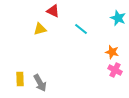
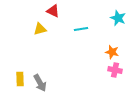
cyan line: rotated 48 degrees counterclockwise
pink cross: rotated 16 degrees counterclockwise
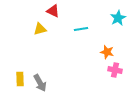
cyan star: rotated 21 degrees clockwise
orange star: moved 5 px left
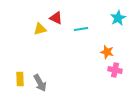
red triangle: moved 3 px right, 7 px down
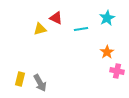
cyan star: moved 11 px left
orange star: rotated 24 degrees clockwise
pink cross: moved 2 px right, 1 px down
yellow rectangle: rotated 16 degrees clockwise
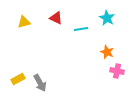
cyan star: rotated 14 degrees counterclockwise
yellow triangle: moved 16 px left, 7 px up
orange star: rotated 16 degrees counterclockwise
yellow rectangle: moved 2 px left; rotated 48 degrees clockwise
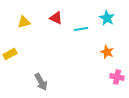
pink cross: moved 6 px down
yellow rectangle: moved 8 px left, 25 px up
gray arrow: moved 1 px right, 1 px up
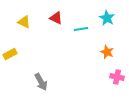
yellow triangle: rotated 40 degrees clockwise
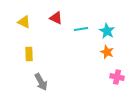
cyan star: moved 13 px down
yellow rectangle: moved 19 px right; rotated 64 degrees counterclockwise
